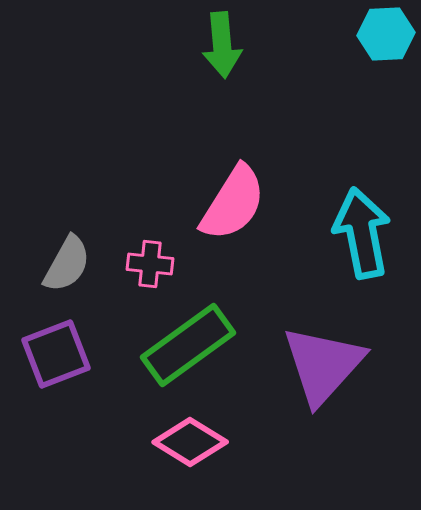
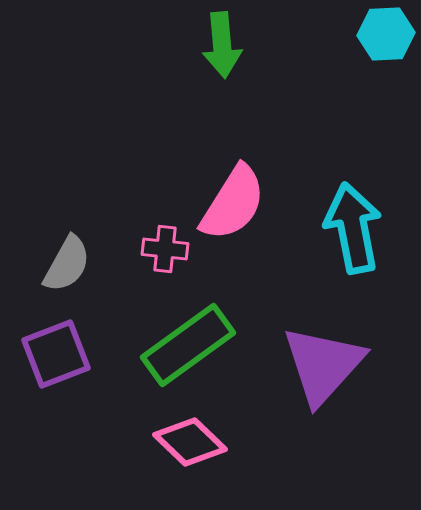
cyan arrow: moved 9 px left, 5 px up
pink cross: moved 15 px right, 15 px up
pink diamond: rotated 12 degrees clockwise
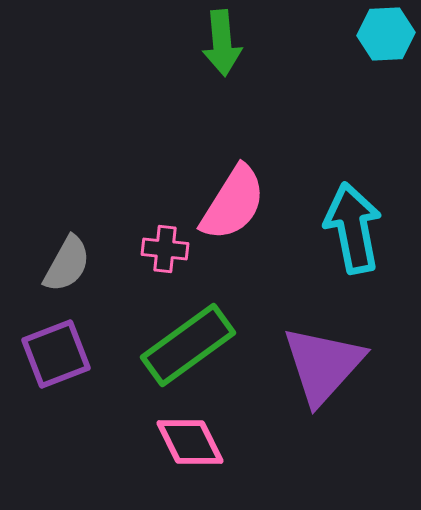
green arrow: moved 2 px up
pink diamond: rotated 20 degrees clockwise
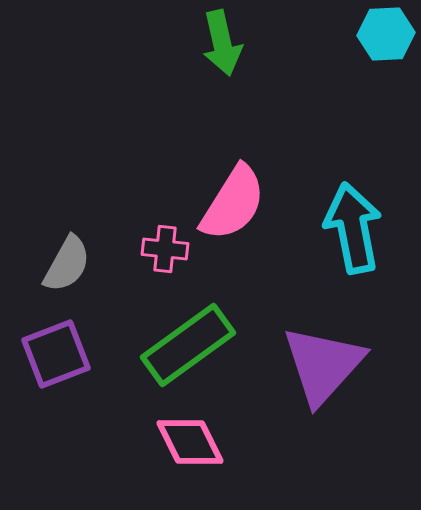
green arrow: rotated 8 degrees counterclockwise
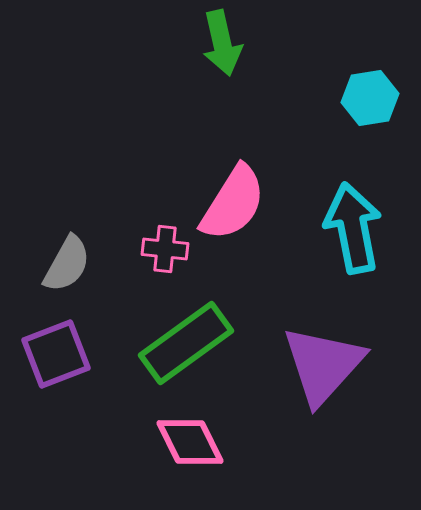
cyan hexagon: moved 16 px left, 64 px down; rotated 6 degrees counterclockwise
green rectangle: moved 2 px left, 2 px up
